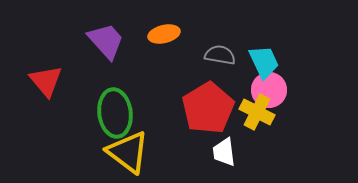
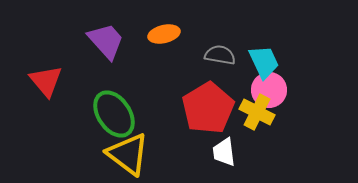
green ellipse: moved 1 px left, 1 px down; rotated 27 degrees counterclockwise
yellow triangle: moved 2 px down
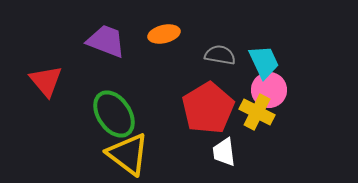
purple trapezoid: rotated 27 degrees counterclockwise
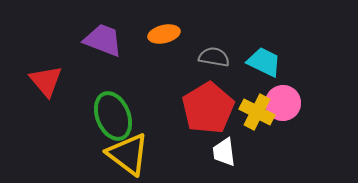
purple trapezoid: moved 3 px left, 1 px up
gray semicircle: moved 6 px left, 2 px down
cyan trapezoid: rotated 39 degrees counterclockwise
pink circle: moved 14 px right, 13 px down
green ellipse: moved 1 px left, 2 px down; rotated 12 degrees clockwise
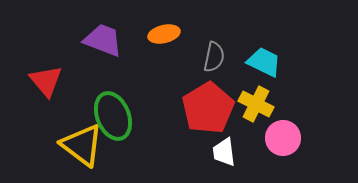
gray semicircle: rotated 92 degrees clockwise
pink circle: moved 35 px down
yellow cross: moved 1 px left, 8 px up
yellow triangle: moved 46 px left, 9 px up
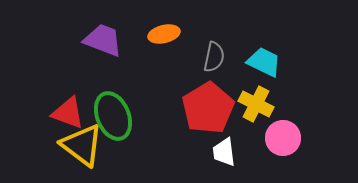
red triangle: moved 22 px right, 32 px down; rotated 30 degrees counterclockwise
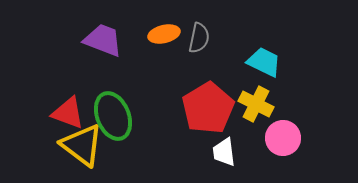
gray semicircle: moved 15 px left, 19 px up
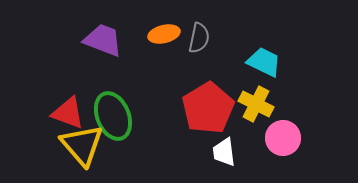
yellow triangle: rotated 12 degrees clockwise
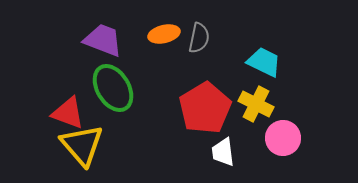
red pentagon: moved 3 px left
green ellipse: moved 28 px up; rotated 9 degrees counterclockwise
white trapezoid: moved 1 px left
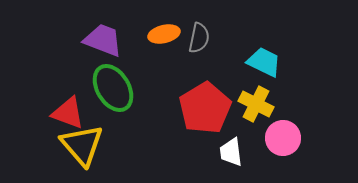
white trapezoid: moved 8 px right
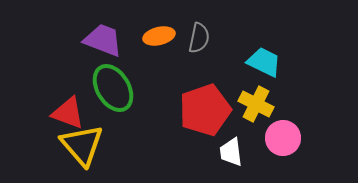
orange ellipse: moved 5 px left, 2 px down
red pentagon: moved 2 px down; rotated 12 degrees clockwise
